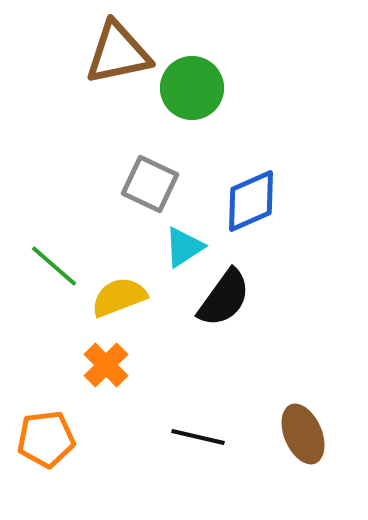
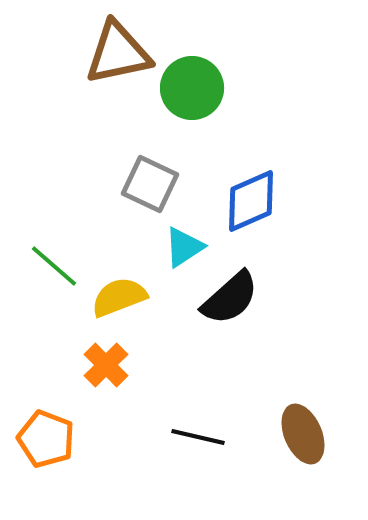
black semicircle: moved 6 px right; rotated 12 degrees clockwise
orange pentagon: rotated 28 degrees clockwise
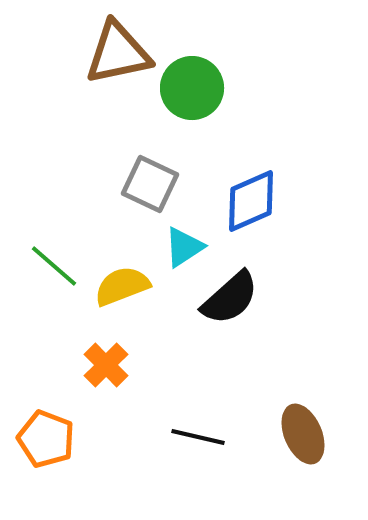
yellow semicircle: moved 3 px right, 11 px up
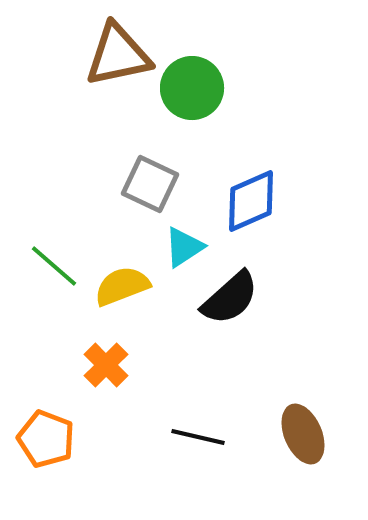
brown triangle: moved 2 px down
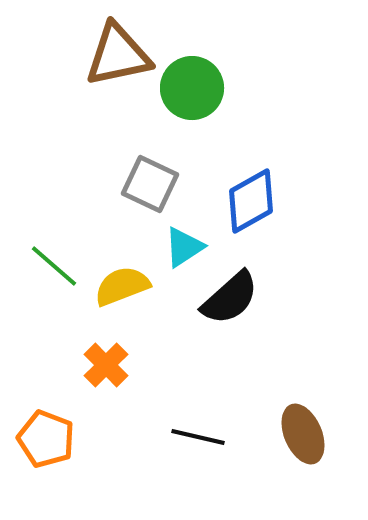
blue diamond: rotated 6 degrees counterclockwise
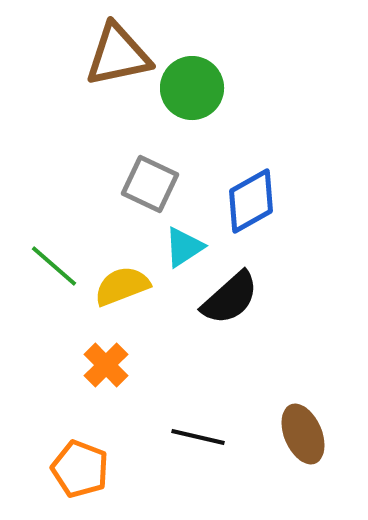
orange pentagon: moved 34 px right, 30 px down
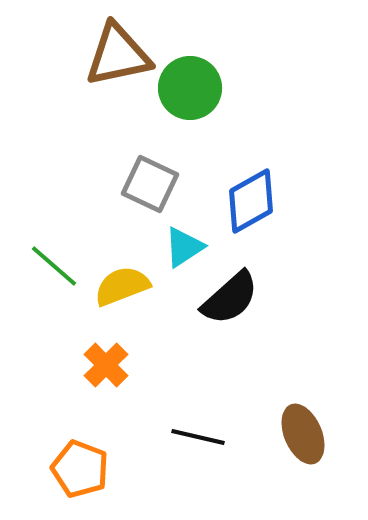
green circle: moved 2 px left
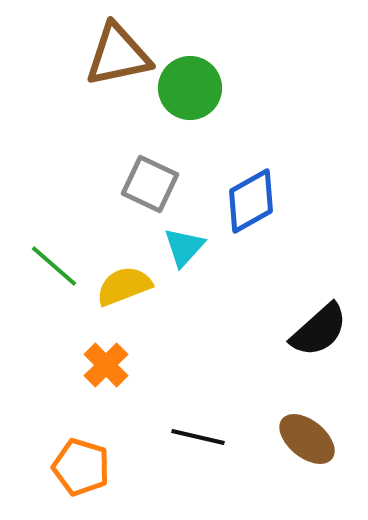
cyan triangle: rotated 15 degrees counterclockwise
yellow semicircle: moved 2 px right
black semicircle: moved 89 px right, 32 px down
brown ellipse: moved 4 px right, 5 px down; rotated 28 degrees counterclockwise
orange pentagon: moved 1 px right, 2 px up; rotated 4 degrees counterclockwise
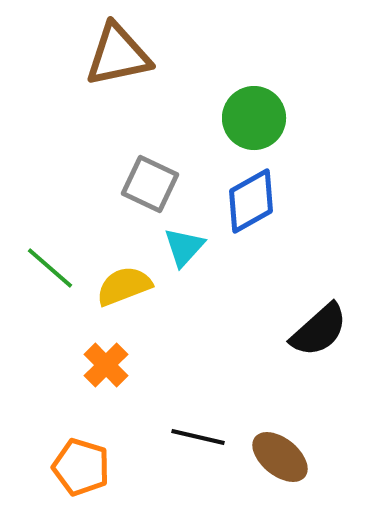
green circle: moved 64 px right, 30 px down
green line: moved 4 px left, 2 px down
brown ellipse: moved 27 px left, 18 px down
